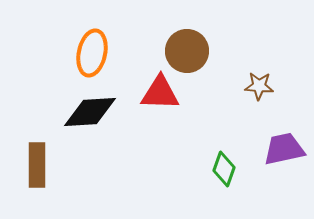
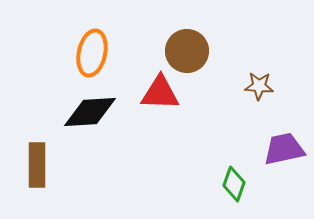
green diamond: moved 10 px right, 15 px down
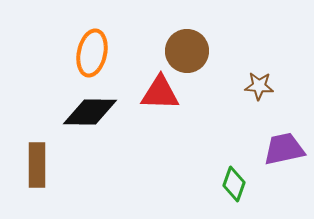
black diamond: rotated 4 degrees clockwise
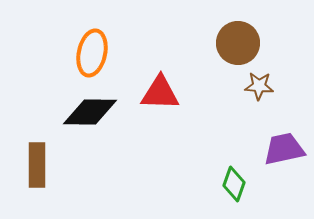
brown circle: moved 51 px right, 8 px up
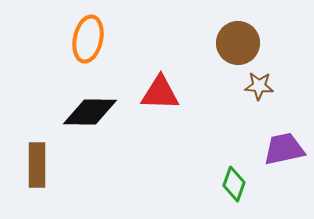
orange ellipse: moved 4 px left, 14 px up
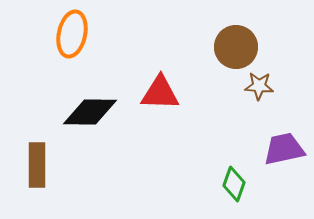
orange ellipse: moved 16 px left, 5 px up
brown circle: moved 2 px left, 4 px down
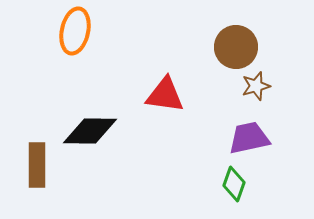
orange ellipse: moved 3 px right, 3 px up
brown star: moved 3 px left; rotated 20 degrees counterclockwise
red triangle: moved 5 px right, 2 px down; rotated 6 degrees clockwise
black diamond: moved 19 px down
purple trapezoid: moved 35 px left, 11 px up
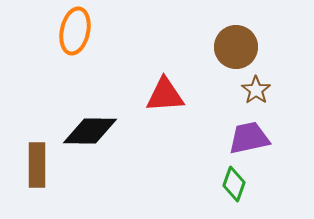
brown star: moved 4 px down; rotated 20 degrees counterclockwise
red triangle: rotated 12 degrees counterclockwise
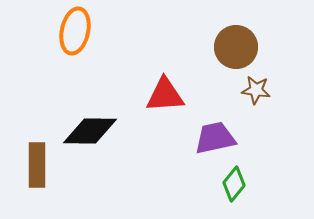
brown star: rotated 28 degrees counterclockwise
purple trapezoid: moved 34 px left
green diamond: rotated 20 degrees clockwise
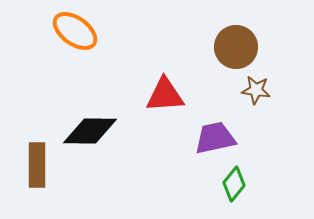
orange ellipse: rotated 66 degrees counterclockwise
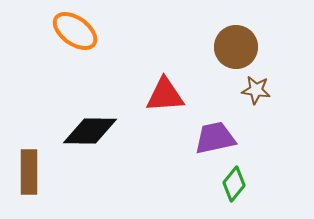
brown rectangle: moved 8 px left, 7 px down
